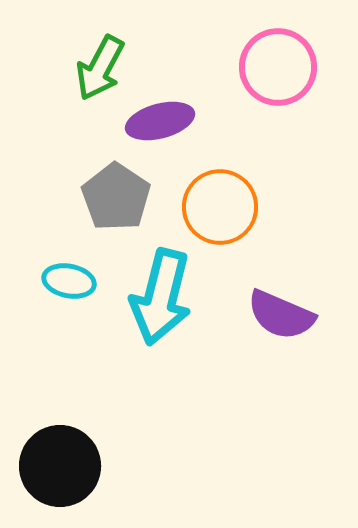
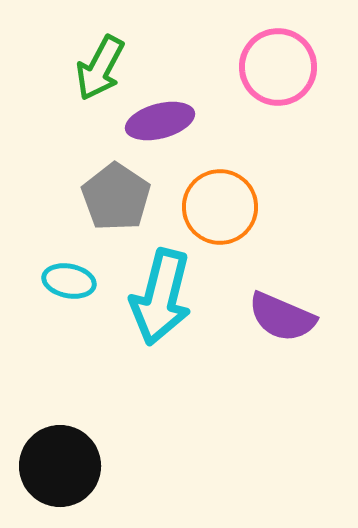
purple semicircle: moved 1 px right, 2 px down
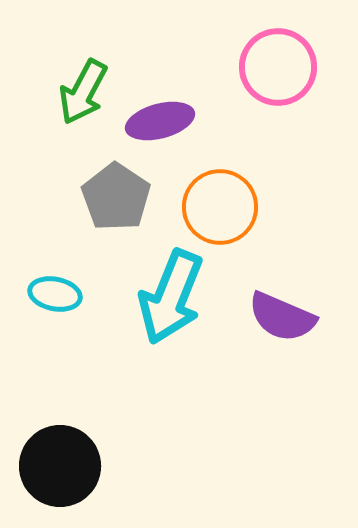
green arrow: moved 17 px left, 24 px down
cyan ellipse: moved 14 px left, 13 px down
cyan arrow: moved 10 px right; rotated 8 degrees clockwise
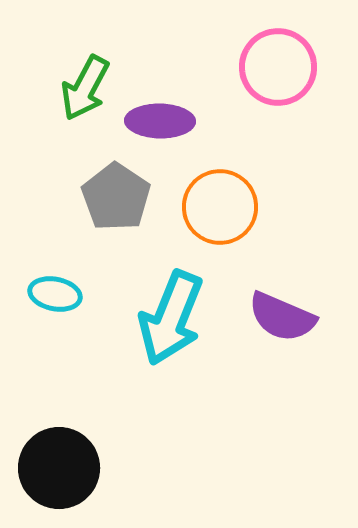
green arrow: moved 2 px right, 4 px up
purple ellipse: rotated 16 degrees clockwise
cyan arrow: moved 21 px down
black circle: moved 1 px left, 2 px down
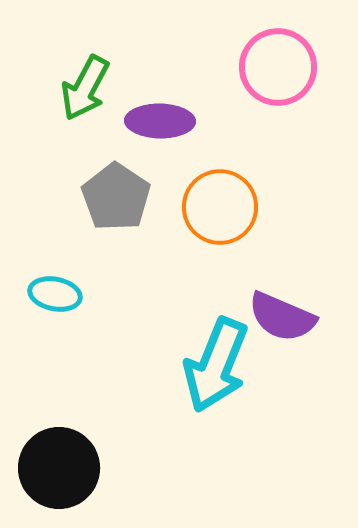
cyan arrow: moved 45 px right, 47 px down
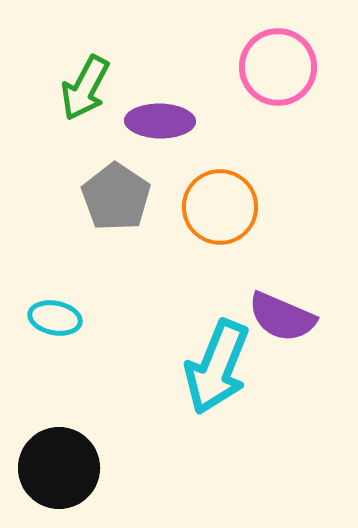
cyan ellipse: moved 24 px down
cyan arrow: moved 1 px right, 2 px down
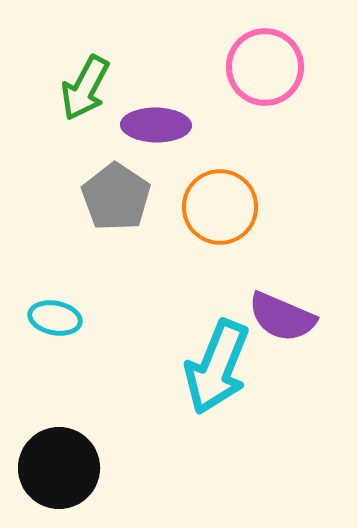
pink circle: moved 13 px left
purple ellipse: moved 4 px left, 4 px down
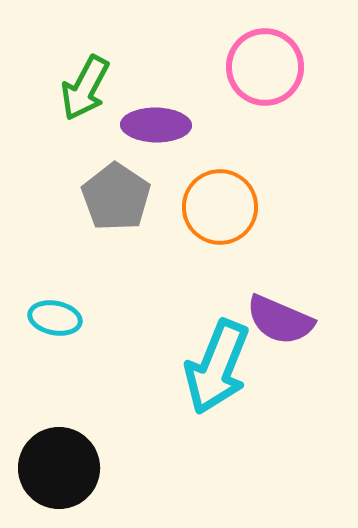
purple semicircle: moved 2 px left, 3 px down
